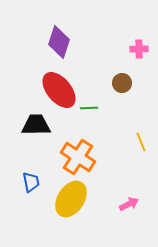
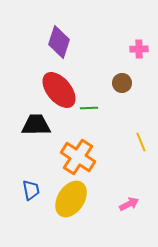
blue trapezoid: moved 8 px down
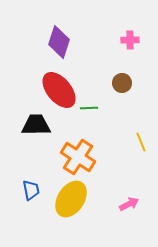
pink cross: moved 9 px left, 9 px up
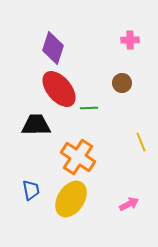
purple diamond: moved 6 px left, 6 px down
red ellipse: moved 1 px up
